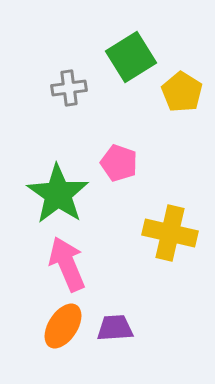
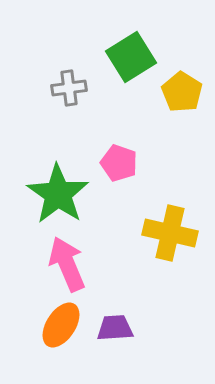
orange ellipse: moved 2 px left, 1 px up
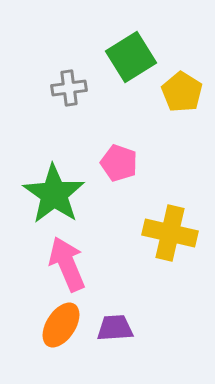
green star: moved 4 px left
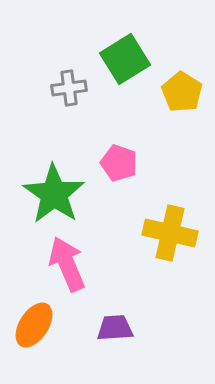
green square: moved 6 px left, 2 px down
orange ellipse: moved 27 px left
